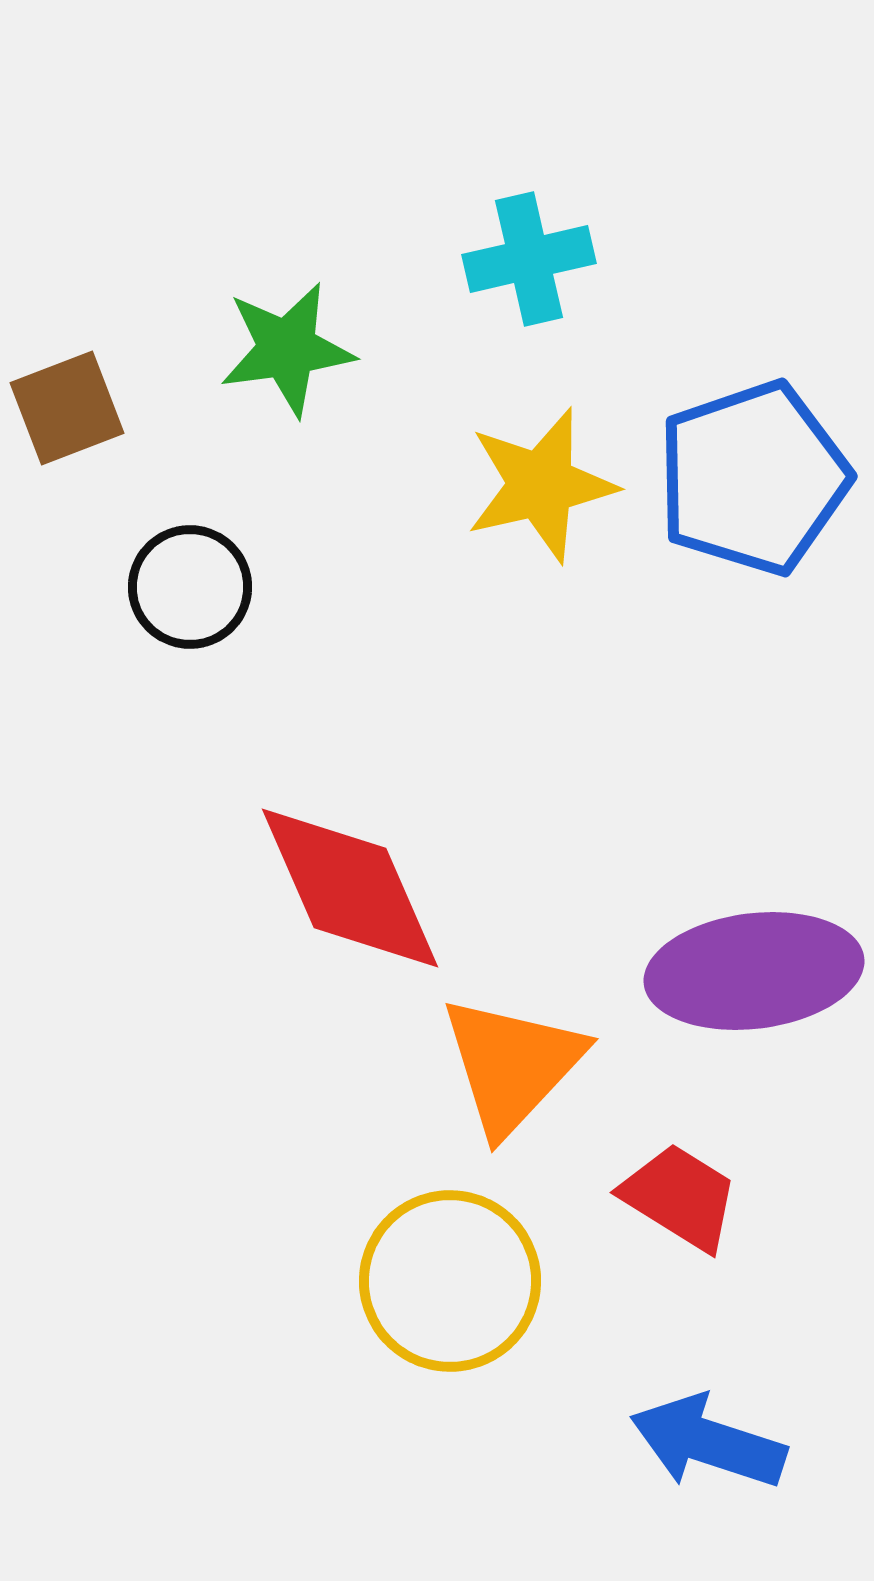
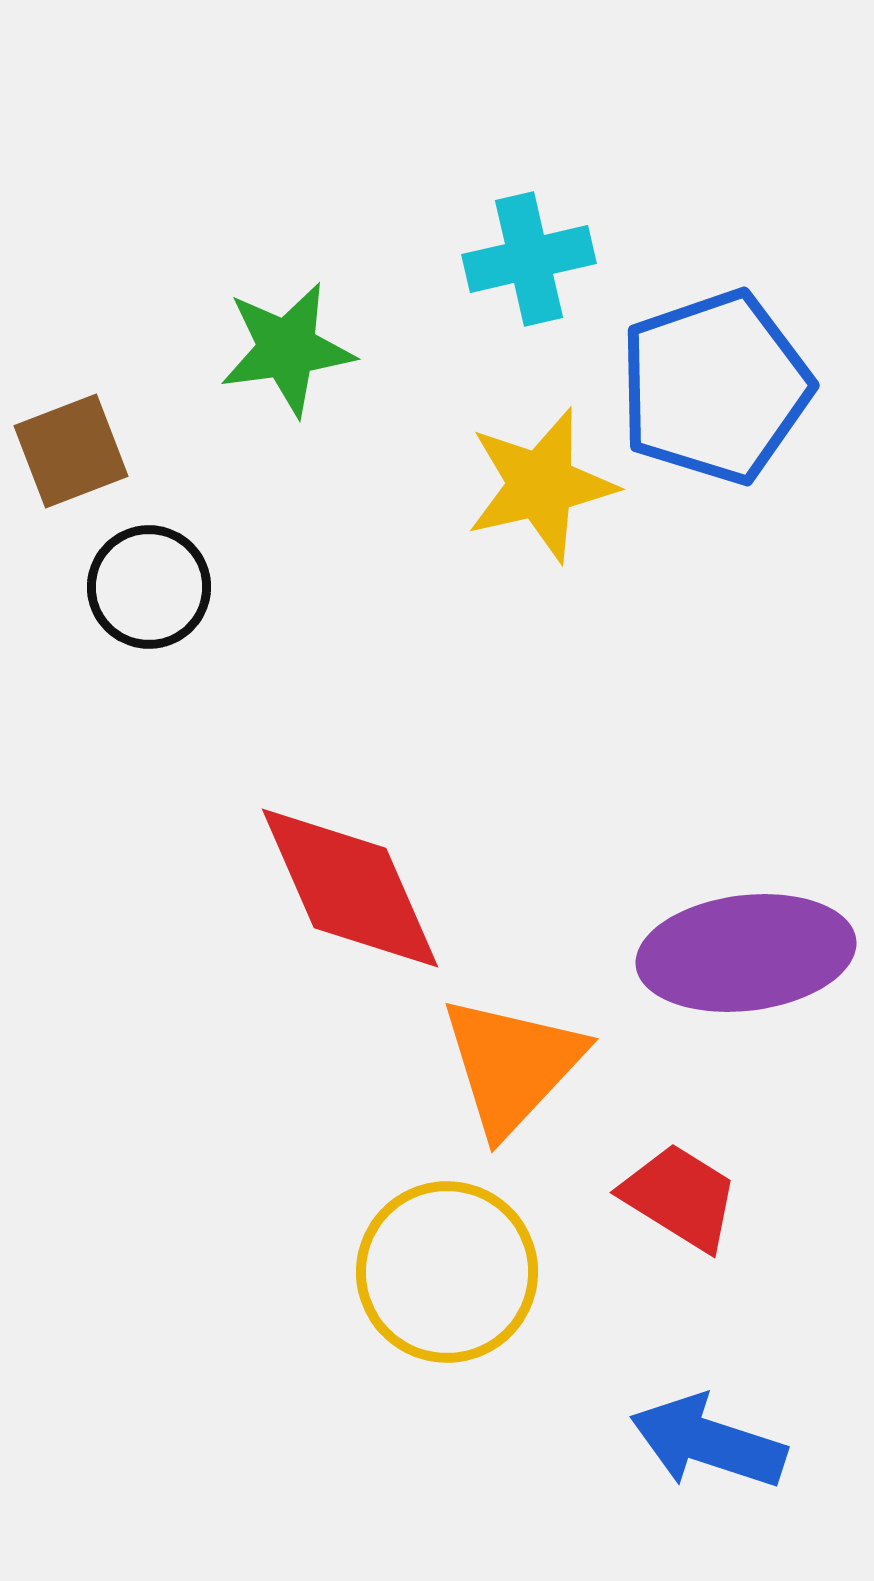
brown square: moved 4 px right, 43 px down
blue pentagon: moved 38 px left, 91 px up
black circle: moved 41 px left
purple ellipse: moved 8 px left, 18 px up
yellow circle: moved 3 px left, 9 px up
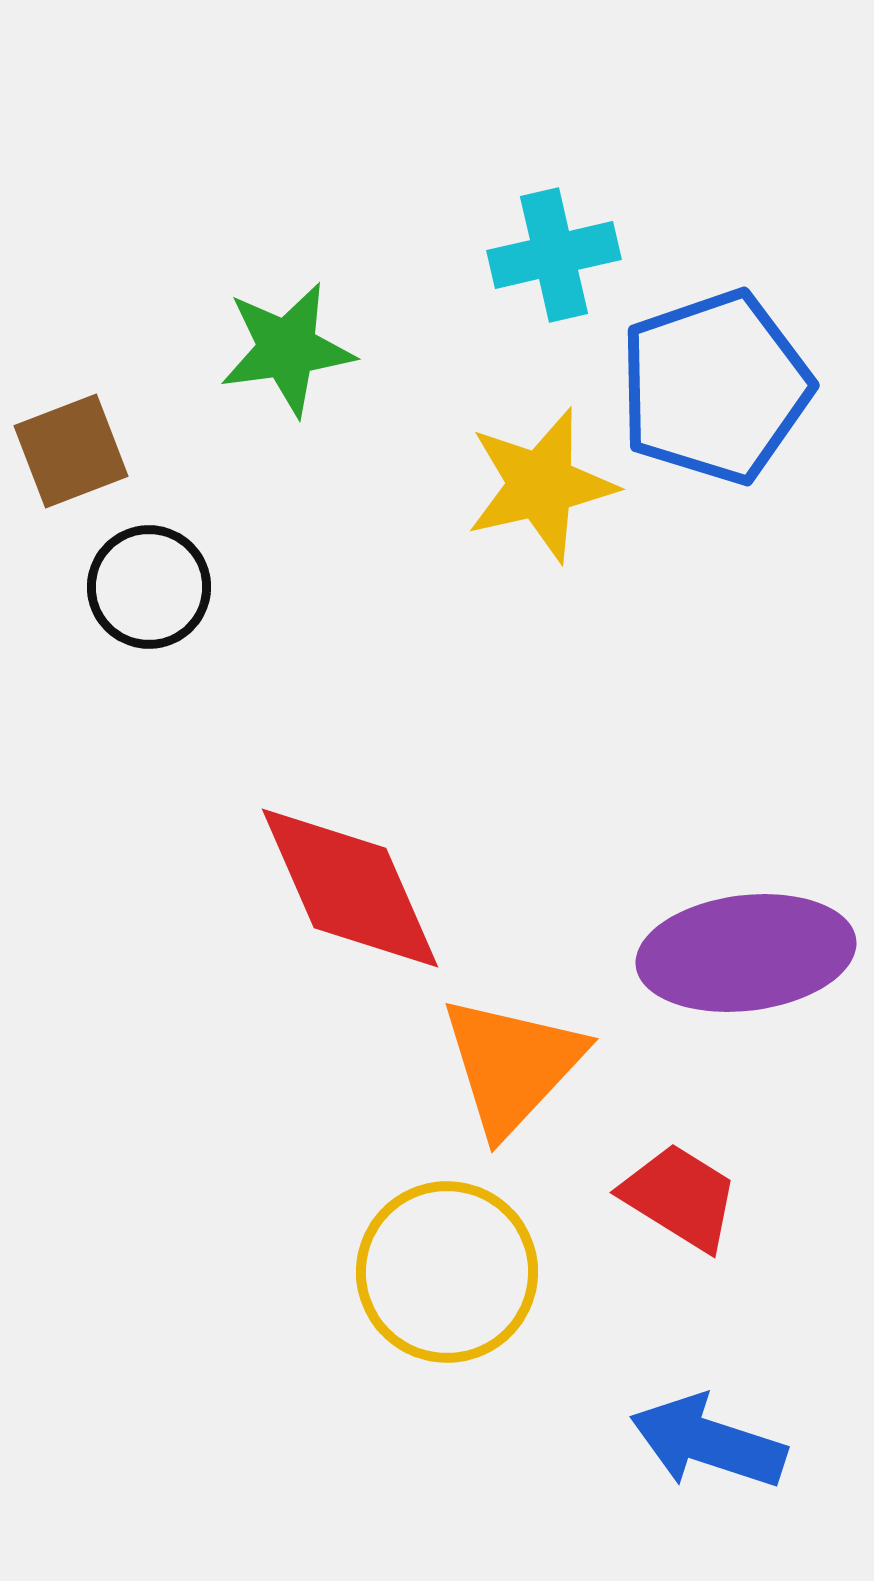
cyan cross: moved 25 px right, 4 px up
